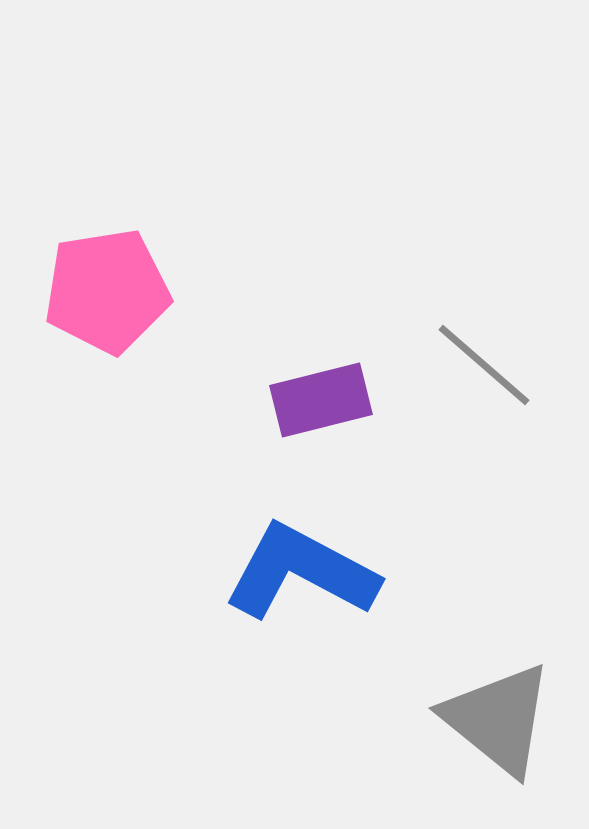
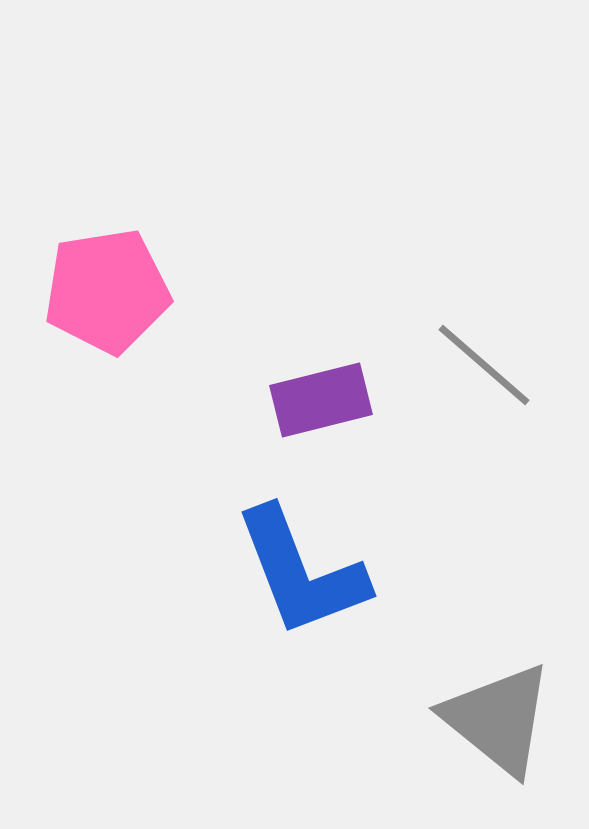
blue L-shape: rotated 139 degrees counterclockwise
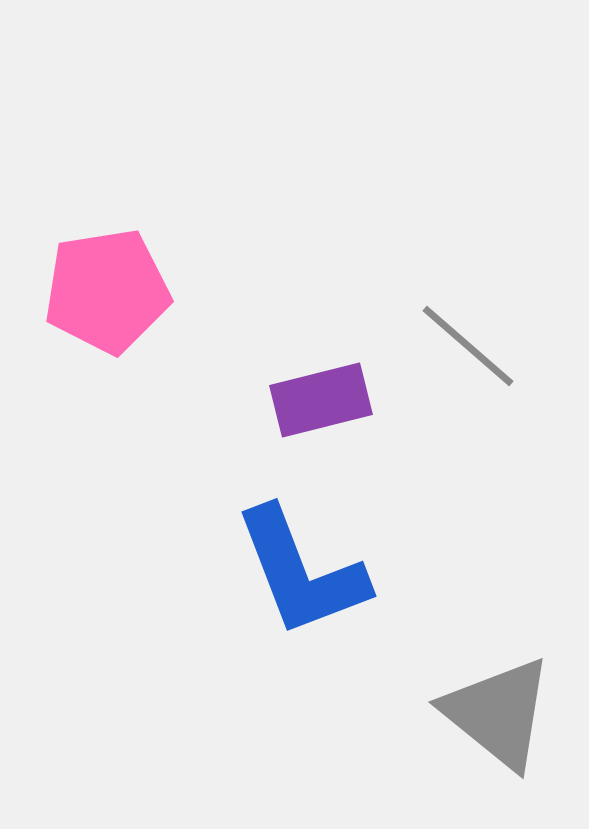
gray line: moved 16 px left, 19 px up
gray triangle: moved 6 px up
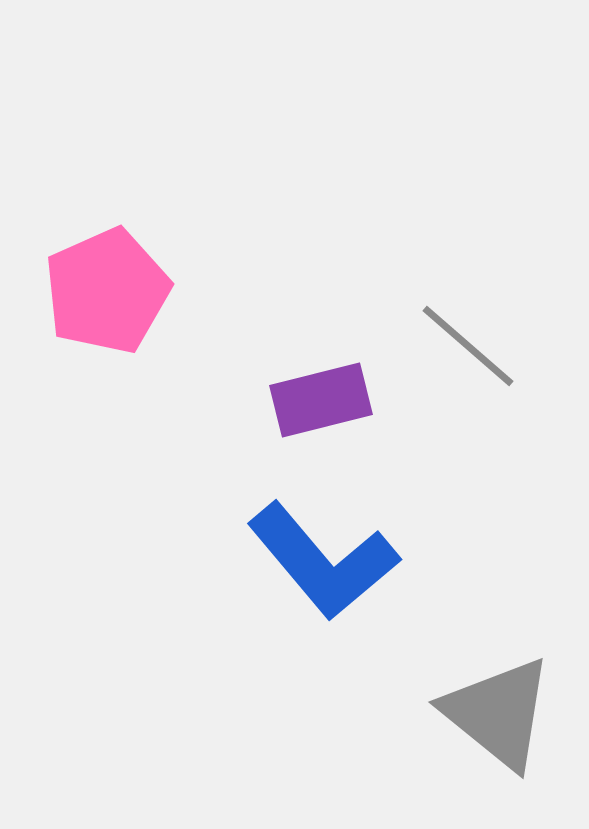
pink pentagon: rotated 15 degrees counterclockwise
blue L-shape: moved 22 px right, 11 px up; rotated 19 degrees counterclockwise
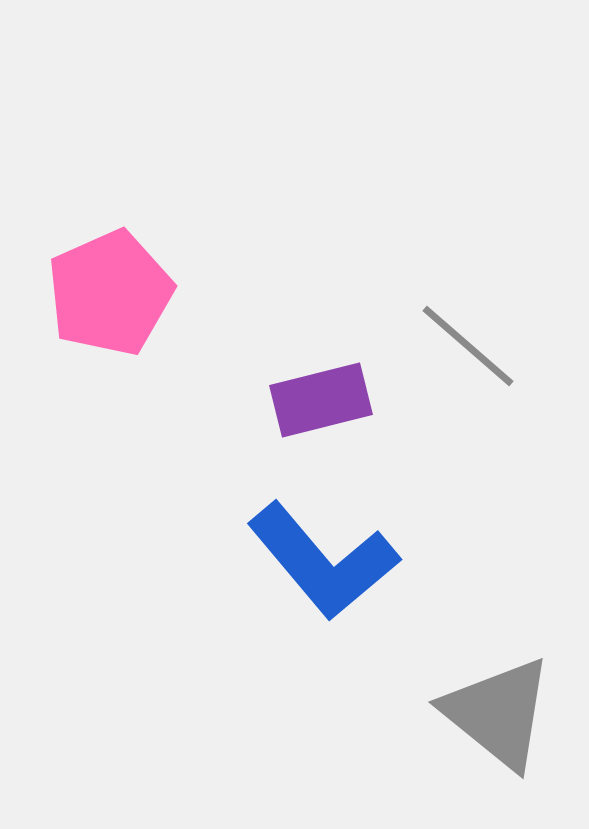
pink pentagon: moved 3 px right, 2 px down
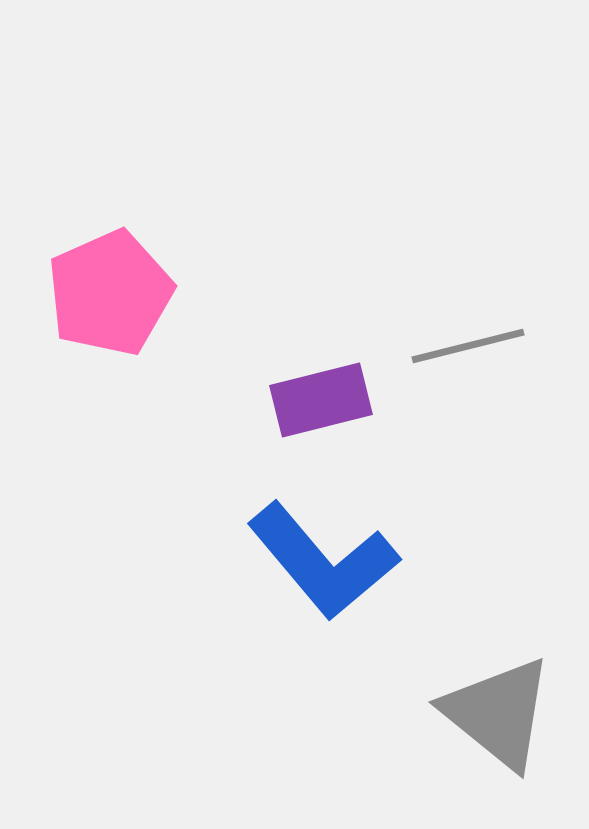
gray line: rotated 55 degrees counterclockwise
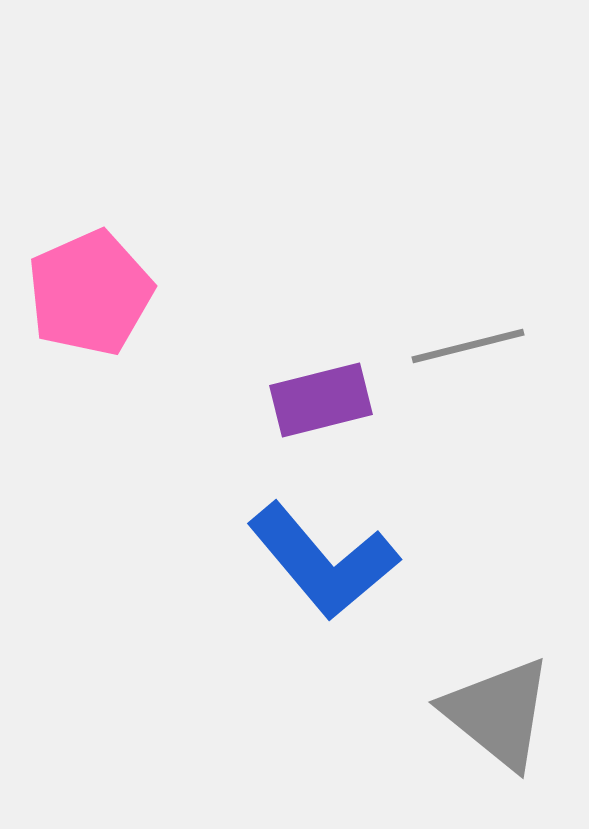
pink pentagon: moved 20 px left
